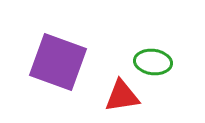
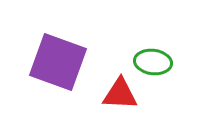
red triangle: moved 2 px left, 2 px up; rotated 12 degrees clockwise
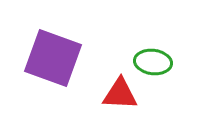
purple square: moved 5 px left, 4 px up
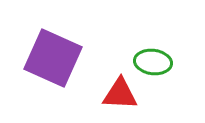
purple square: rotated 4 degrees clockwise
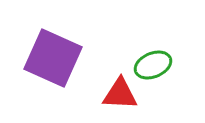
green ellipse: moved 3 px down; rotated 30 degrees counterclockwise
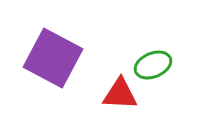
purple square: rotated 4 degrees clockwise
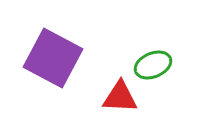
red triangle: moved 3 px down
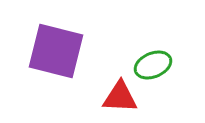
purple square: moved 3 px right, 7 px up; rotated 14 degrees counterclockwise
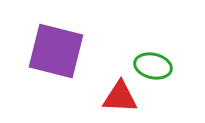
green ellipse: moved 1 px down; rotated 36 degrees clockwise
